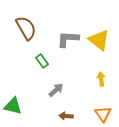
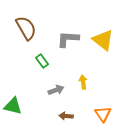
yellow triangle: moved 4 px right
yellow arrow: moved 18 px left, 3 px down
gray arrow: rotated 21 degrees clockwise
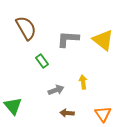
green triangle: rotated 36 degrees clockwise
brown arrow: moved 1 px right, 3 px up
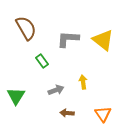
green triangle: moved 3 px right, 10 px up; rotated 12 degrees clockwise
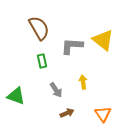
brown semicircle: moved 13 px right
gray L-shape: moved 4 px right, 7 px down
green rectangle: rotated 24 degrees clockwise
gray arrow: rotated 77 degrees clockwise
green triangle: rotated 42 degrees counterclockwise
brown arrow: rotated 152 degrees clockwise
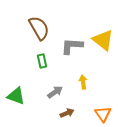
gray arrow: moved 1 px left, 2 px down; rotated 91 degrees counterclockwise
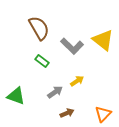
gray L-shape: rotated 140 degrees counterclockwise
green rectangle: rotated 40 degrees counterclockwise
yellow arrow: moved 6 px left, 1 px up; rotated 64 degrees clockwise
orange triangle: rotated 18 degrees clockwise
